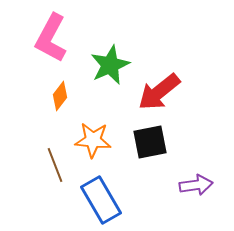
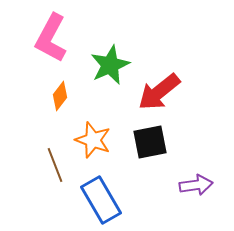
orange star: rotated 15 degrees clockwise
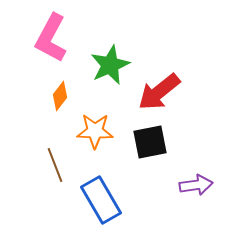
orange star: moved 2 px right, 9 px up; rotated 18 degrees counterclockwise
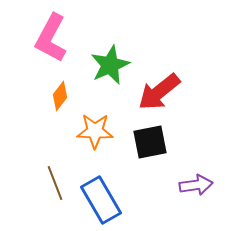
brown line: moved 18 px down
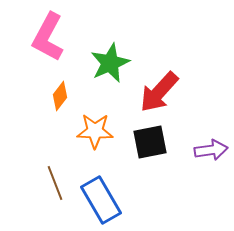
pink L-shape: moved 3 px left, 1 px up
green star: moved 2 px up
red arrow: rotated 9 degrees counterclockwise
purple arrow: moved 15 px right, 35 px up
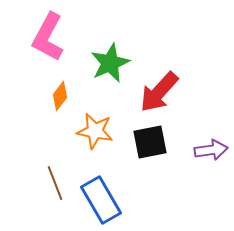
orange star: rotated 9 degrees clockwise
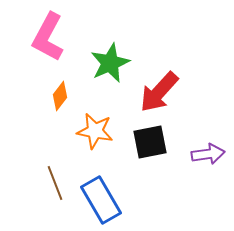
purple arrow: moved 3 px left, 4 px down
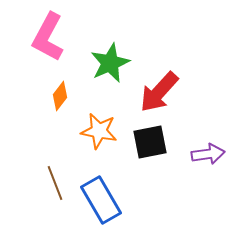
orange star: moved 4 px right
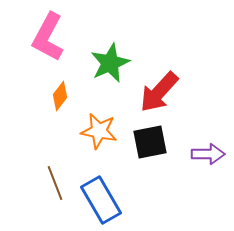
purple arrow: rotated 8 degrees clockwise
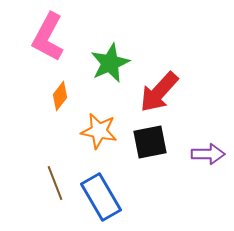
blue rectangle: moved 3 px up
